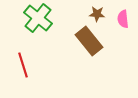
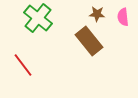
pink semicircle: moved 2 px up
red line: rotated 20 degrees counterclockwise
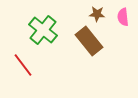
green cross: moved 5 px right, 12 px down
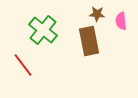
pink semicircle: moved 2 px left, 4 px down
brown rectangle: rotated 28 degrees clockwise
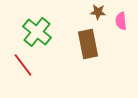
brown star: moved 1 px right, 2 px up
green cross: moved 6 px left, 2 px down
brown rectangle: moved 1 px left, 3 px down
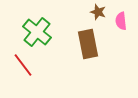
brown star: rotated 14 degrees clockwise
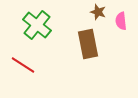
green cross: moved 7 px up
red line: rotated 20 degrees counterclockwise
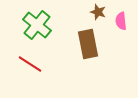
red line: moved 7 px right, 1 px up
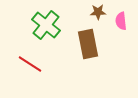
brown star: rotated 21 degrees counterclockwise
green cross: moved 9 px right
